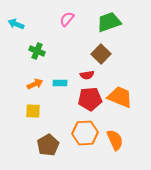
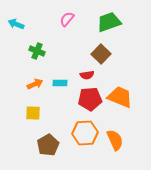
yellow square: moved 2 px down
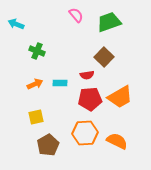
pink semicircle: moved 9 px right, 4 px up; rotated 98 degrees clockwise
brown square: moved 3 px right, 3 px down
orange trapezoid: rotated 128 degrees clockwise
yellow square: moved 3 px right, 4 px down; rotated 14 degrees counterclockwise
orange semicircle: moved 2 px right, 1 px down; rotated 40 degrees counterclockwise
